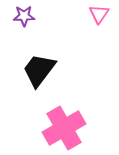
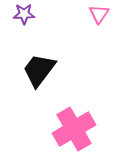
purple star: moved 2 px up
pink cross: moved 10 px right, 1 px down
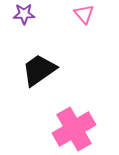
pink triangle: moved 15 px left; rotated 15 degrees counterclockwise
black trapezoid: rotated 18 degrees clockwise
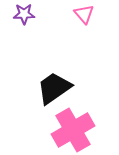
black trapezoid: moved 15 px right, 18 px down
pink cross: moved 1 px left, 1 px down
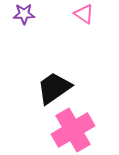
pink triangle: rotated 15 degrees counterclockwise
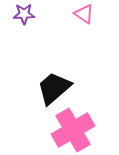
black trapezoid: rotated 6 degrees counterclockwise
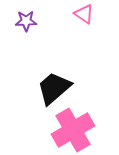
purple star: moved 2 px right, 7 px down
